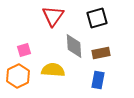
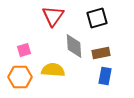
orange hexagon: moved 2 px right, 1 px down; rotated 25 degrees clockwise
blue rectangle: moved 7 px right, 4 px up
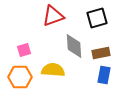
red triangle: rotated 35 degrees clockwise
blue rectangle: moved 1 px left, 1 px up
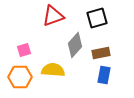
gray diamond: moved 1 px right, 1 px up; rotated 45 degrees clockwise
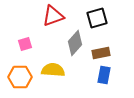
gray diamond: moved 2 px up
pink square: moved 1 px right, 6 px up
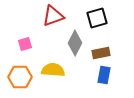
gray diamond: rotated 15 degrees counterclockwise
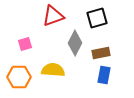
orange hexagon: moved 1 px left
